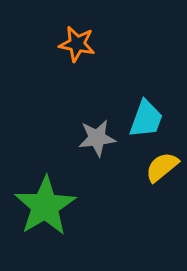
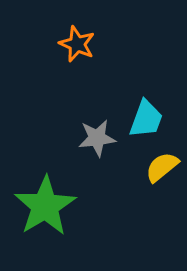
orange star: rotated 12 degrees clockwise
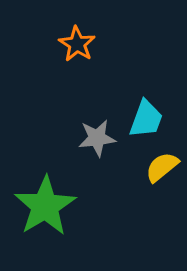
orange star: rotated 9 degrees clockwise
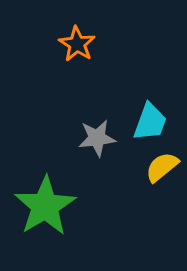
cyan trapezoid: moved 4 px right, 3 px down
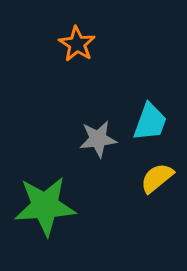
gray star: moved 1 px right, 1 px down
yellow semicircle: moved 5 px left, 11 px down
green star: rotated 28 degrees clockwise
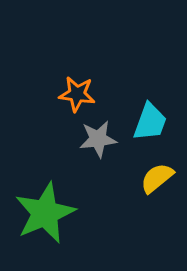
orange star: moved 50 px down; rotated 24 degrees counterclockwise
green star: moved 7 px down; rotated 20 degrees counterclockwise
